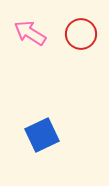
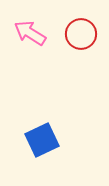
blue square: moved 5 px down
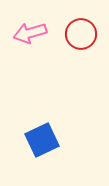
pink arrow: rotated 48 degrees counterclockwise
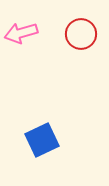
pink arrow: moved 9 px left
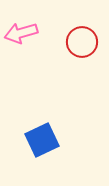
red circle: moved 1 px right, 8 px down
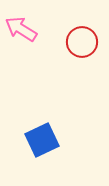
pink arrow: moved 4 px up; rotated 48 degrees clockwise
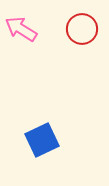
red circle: moved 13 px up
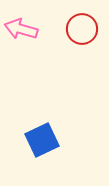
pink arrow: rotated 16 degrees counterclockwise
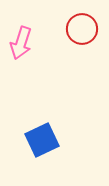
pink arrow: moved 14 px down; rotated 88 degrees counterclockwise
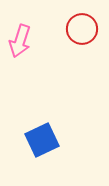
pink arrow: moved 1 px left, 2 px up
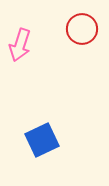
pink arrow: moved 4 px down
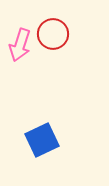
red circle: moved 29 px left, 5 px down
